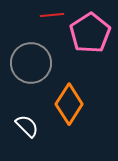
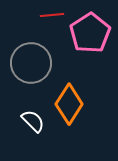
white semicircle: moved 6 px right, 5 px up
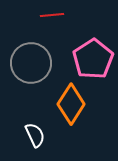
pink pentagon: moved 3 px right, 26 px down
orange diamond: moved 2 px right
white semicircle: moved 2 px right, 14 px down; rotated 20 degrees clockwise
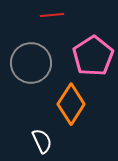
pink pentagon: moved 3 px up
white semicircle: moved 7 px right, 6 px down
